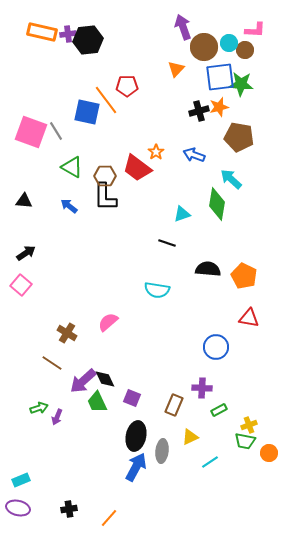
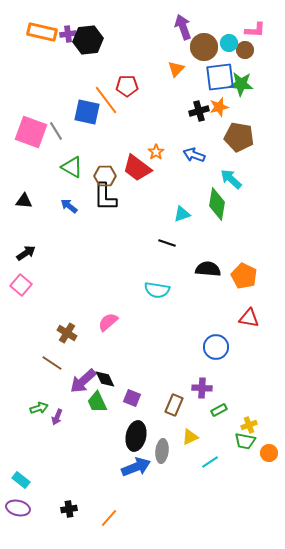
blue arrow at (136, 467): rotated 40 degrees clockwise
cyan rectangle at (21, 480): rotated 60 degrees clockwise
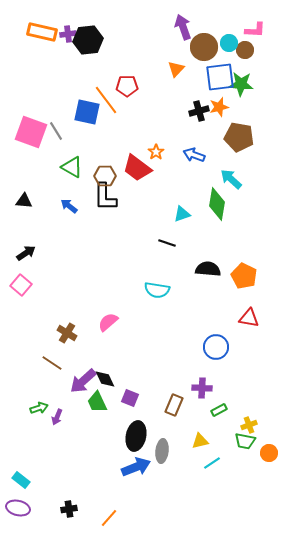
purple square at (132, 398): moved 2 px left
yellow triangle at (190, 437): moved 10 px right, 4 px down; rotated 12 degrees clockwise
cyan line at (210, 462): moved 2 px right, 1 px down
